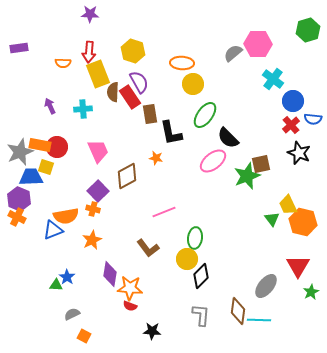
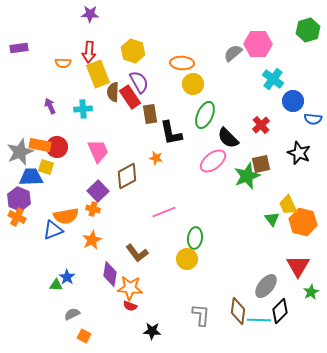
green ellipse at (205, 115): rotated 12 degrees counterclockwise
red cross at (291, 125): moved 30 px left
brown L-shape at (148, 248): moved 11 px left, 5 px down
black diamond at (201, 276): moved 79 px right, 35 px down
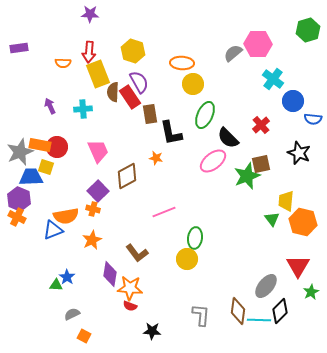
yellow trapezoid at (288, 205): moved 2 px left, 4 px up; rotated 30 degrees clockwise
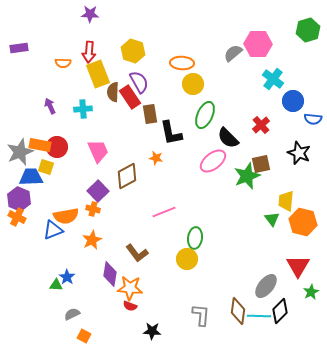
cyan line at (259, 320): moved 4 px up
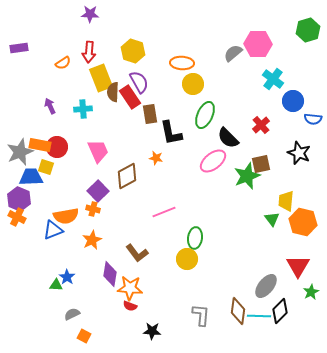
orange semicircle at (63, 63): rotated 35 degrees counterclockwise
yellow rectangle at (98, 74): moved 3 px right, 4 px down
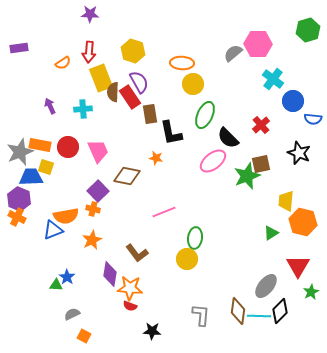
red circle at (57, 147): moved 11 px right
brown diamond at (127, 176): rotated 40 degrees clockwise
green triangle at (272, 219): moved 1 px left, 14 px down; rotated 35 degrees clockwise
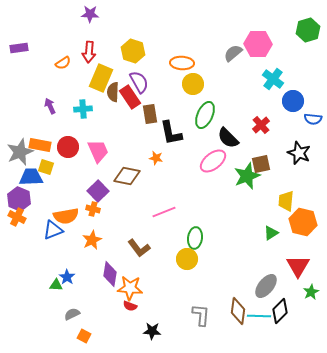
yellow rectangle at (101, 78): rotated 44 degrees clockwise
brown L-shape at (137, 253): moved 2 px right, 5 px up
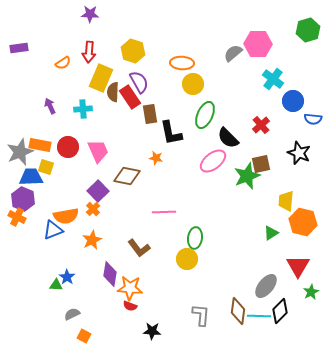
purple hexagon at (19, 199): moved 4 px right
orange cross at (93, 209): rotated 32 degrees clockwise
pink line at (164, 212): rotated 20 degrees clockwise
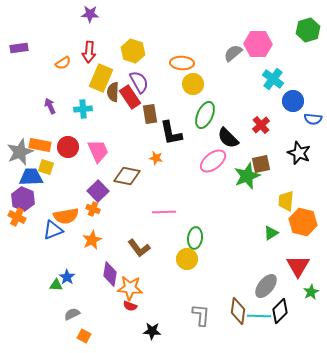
orange cross at (93, 209): rotated 24 degrees counterclockwise
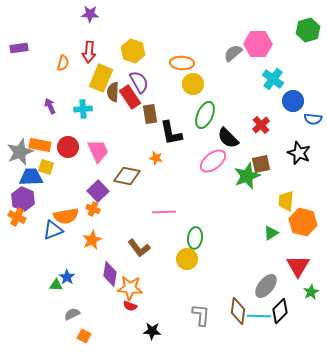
orange semicircle at (63, 63): rotated 42 degrees counterclockwise
